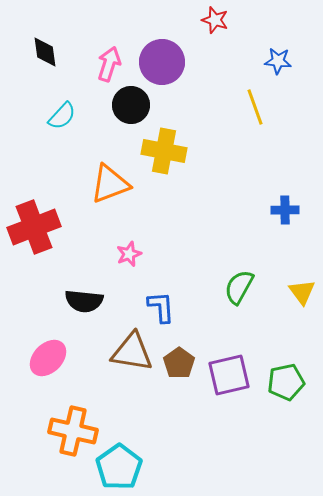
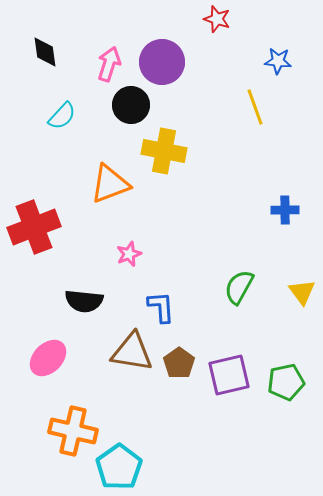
red star: moved 2 px right, 1 px up
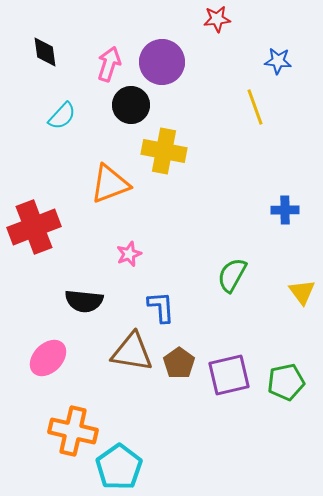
red star: rotated 24 degrees counterclockwise
green semicircle: moved 7 px left, 12 px up
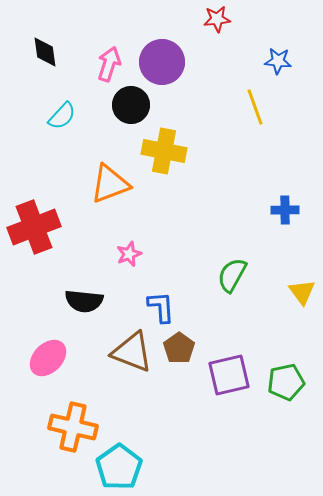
brown triangle: rotated 12 degrees clockwise
brown pentagon: moved 15 px up
orange cross: moved 4 px up
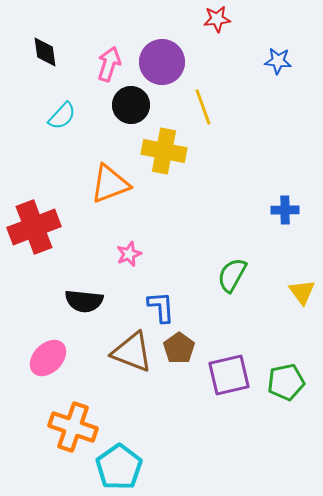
yellow line: moved 52 px left
orange cross: rotated 6 degrees clockwise
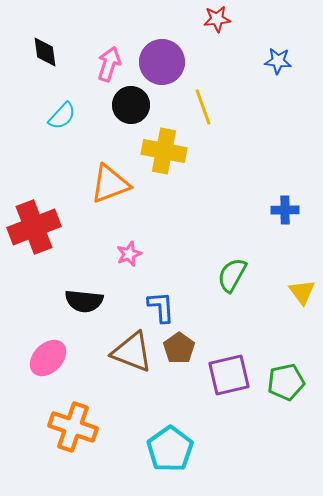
cyan pentagon: moved 51 px right, 18 px up
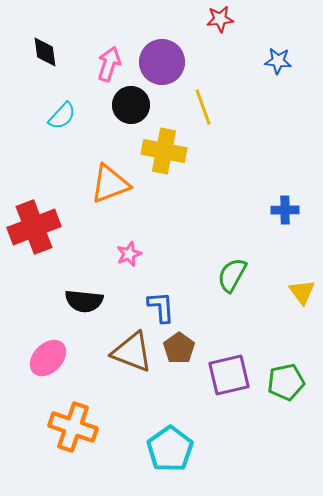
red star: moved 3 px right
